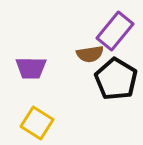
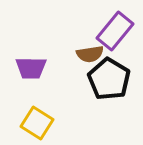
black pentagon: moved 7 px left
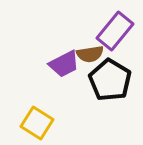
purple trapezoid: moved 33 px right, 4 px up; rotated 28 degrees counterclockwise
black pentagon: moved 1 px right, 1 px down
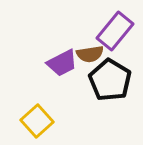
purple trapezoid: moved 2 px left, 1 px up
yellow square: moved 2 px up; rotated 16 degrees clockwise
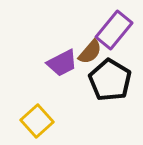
purple rectangle: moved 1 px left, 1 px up
brown semicircle: moved 2 px up; rotated 40 degrees counterclockwise
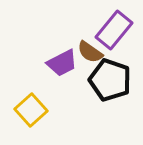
brown semicircle: rotated 84 degrees clockwise
black pentagon: rotated 12 degrees counterclockwise
yellow square: moved 6 px left, 11 px up
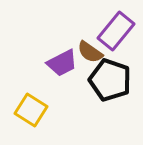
purple rectangle: moved 2 px right, 1 px down
yellow square: rotated 16 degrees counterclockwise
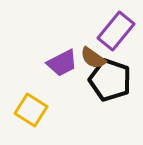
brown semicircle: moved 3 px right, 6 px down
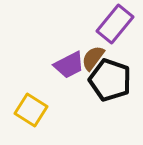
purple rectangle: moved 1 px left, 7 px up
brown semicircle: rotated 92 degrees clockwise
purple trapezoid: moved 7 px right, 2 px down
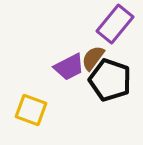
purple trapezoid: moved 2 px down
yellow square: rotated 12 degrees counterclockwise
